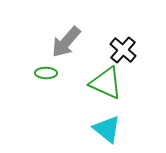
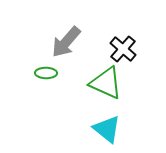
black cross: moved 1 px up
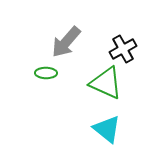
black cross: rotated 20 degrees clockwise
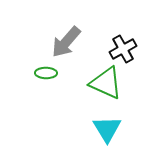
cyan triangle: rotated 20 degrees clockwise
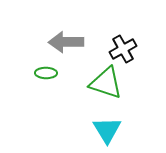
gray arrow: rotated 48 degrees clockwise
green triangle: rotated 6 degrees counterclockwise
cyan triangle: moved 1 px down
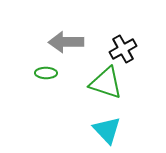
cyan triangle: rotated 12 degrees counterclockwise
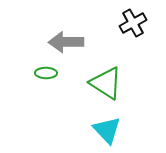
black cross: moved 10 px right, 26 px up
green triangle: rotated 15 degrees clockwise
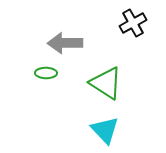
gray arrow: moved 1 px left, 1 px down
cyan triangle: moved 2 px left
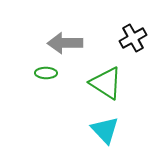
black cross: moved 15 px down
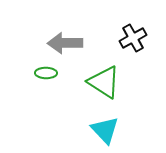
green triangle: moved 2 px left, 1 px up
